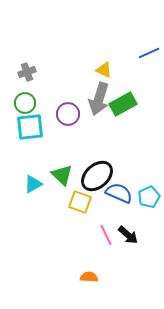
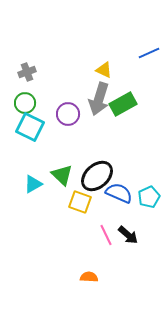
cyan square: rotated 32 degrees clockwise
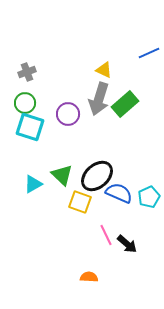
green rectangle: moved 2 px right; rotated 12 degrees counterclockwise
cyan square: rotated 8 degrees counterclockwise
black arrow: moved 1 px left, 9 px down
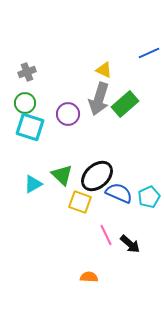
black arrow: moved 3 px right
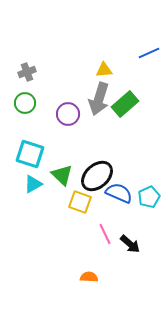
yellow triangle: rotated 30 degrees counterclockwise
cyan square: moved 27 px down
pink line: moved 1 px left, 1 px up
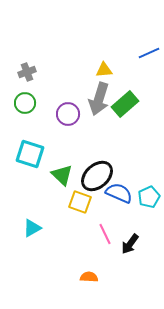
cyan triangle: moved 1 px left, 44 px down
black arrow: rotated 85 degrees clockwise
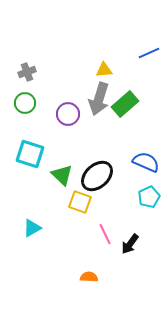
blue semicircle: moved 27 px right, 31 px up
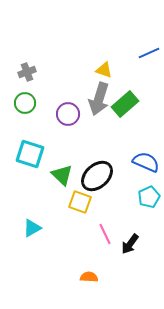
yellow triangle: rotated 24 degrees clockwise
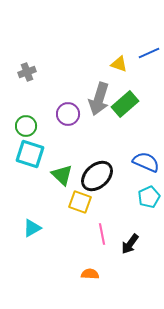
yellow triangle: moved 15 px right, 6 px up
green circle: moved 1 px right, 23 px down
pink line: moved 3 px left; rotated 15 degrees clockwise
orange semicircle: moved 1 px right, 3 px up
